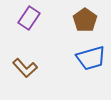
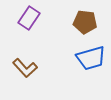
brown pentagon: moved 2 px down; rotated 30 degrees counterclockwise
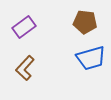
purple rectangle: moved 5 px left, 9 px down; rotated 20 degrees clockwise
brown L-shape: rotated 85 degrees clockwise
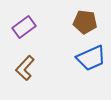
blue trapezoid: rotated 8 degrees counterclockwise
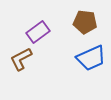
purple rectangle: moved 14 px right, 5 px down
brown L-shape: moved 4 px left, 9 px up; rotated 20 degrees clockwise
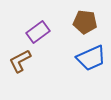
brown L-shape: moved 1 px left, 2 px down
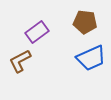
purple rectangle: moved 1 px left
